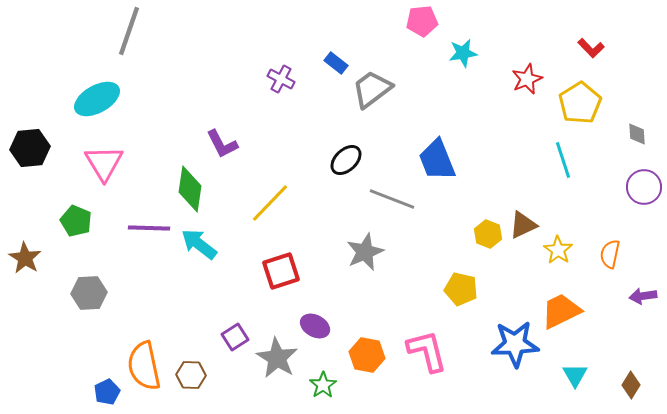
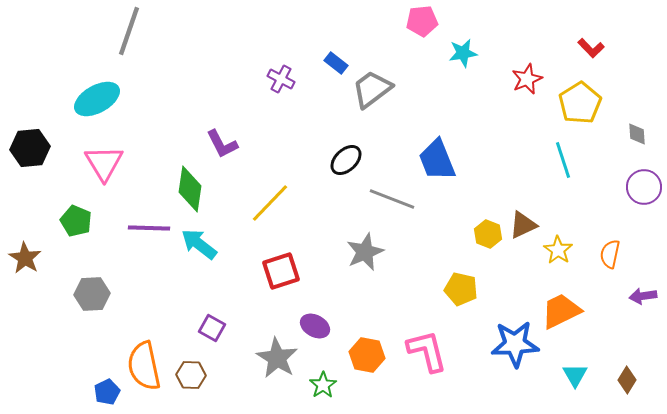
gray hexagon at (89, 293): moved 3 px right, 1 px down
purple square at (235, 337): moved 23 px left, 9 px up; rotated 28 degrees counterclockwise
brown diamond at (631, 385): moved 4 px left, 5 px up
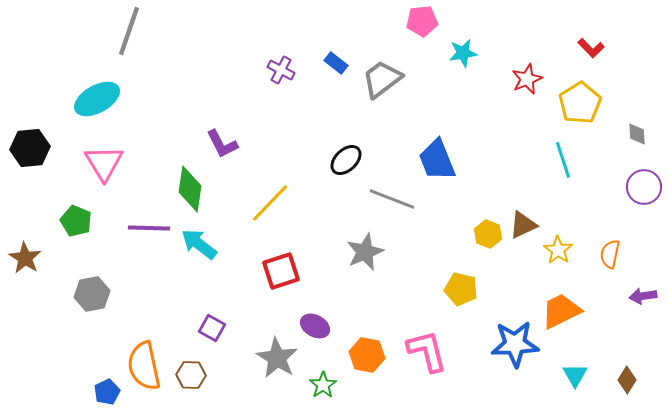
purple cross at (281, 79): moved 9 px up
gray trapezoid at (372, 89): moved 10 px right, 10 px up
gray hexagon at (92, 294): rotated 8 degrees counterclockwise
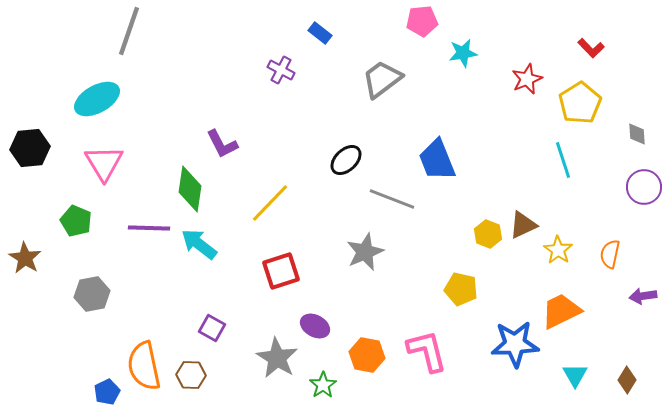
blue rectangle at (336, 63): moved 16 px left, 30 px up
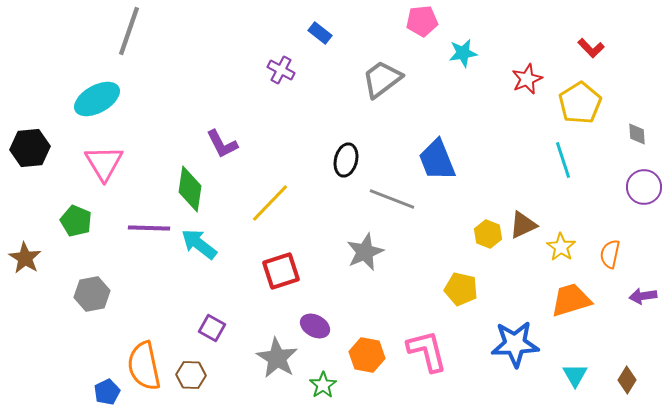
black ellipse at (346, 160): rotated 32 degrees counterclockwise
yellow star at (558, 250): moved 3 px right, 3 px up
orange trapezoid at (561, 311): moved 10 px right, 11 px up; rotated 9 degrees clockwise
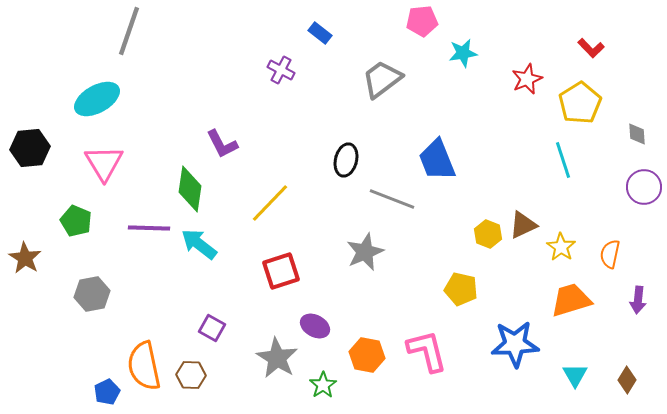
purple arrow at (643, 296): moved 5 px left, 4 px down; rotated 76 degrees counterclockwise
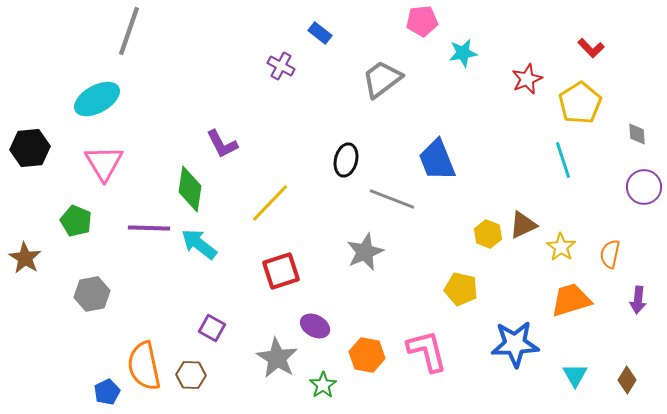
purple cross at (281, 70): moved 4 px up
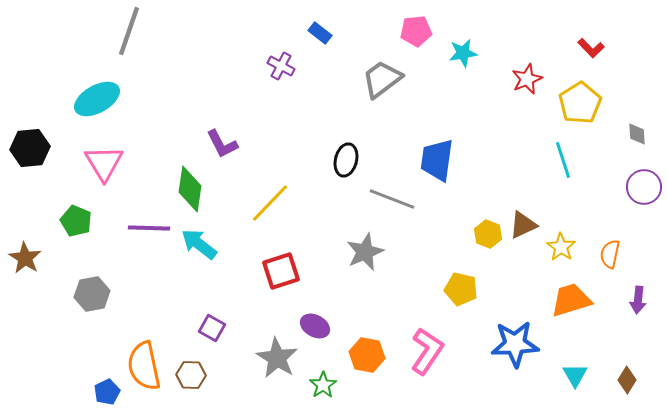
pink pentagon at (422, 21): moved 6 px left, 10 px down
blue trapezoid at (437, 160): rotated 30 degrees clockwise
pink L-shape at (427, 351): rotated 48 degrees clockwise
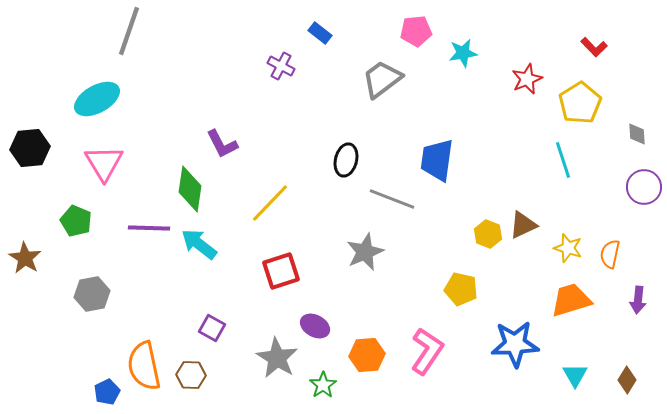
red L-shape at (591, 48): moved 3 px right, 1 px up
yellow star at (561, 247): moved 7 px right, 1 px down; rotated 16 degrees counterclockwise
orange hexagon at (367, 355): rotated 16 degrees counterclockwise
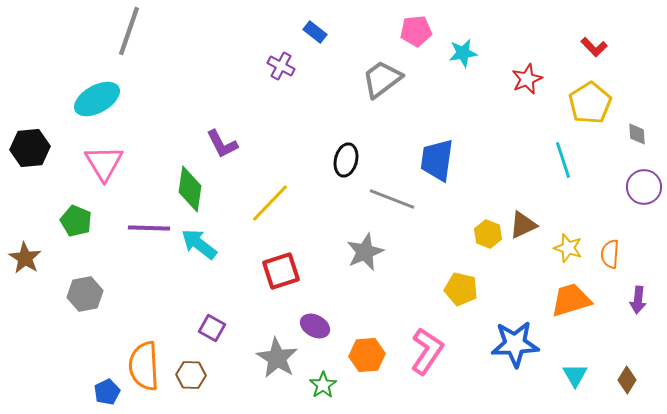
blue rectangle at (320, 33): moved 5 px left, 1 px up
yellow pentagon at (580, 103): moved 10 px right
orange semicircle at (610, 254): rotated 8 degrees counterclockwise
gray hexagon at (92, 294): moved 7 px left
orange semicircle at (144, 366): rotated 9 degrees clockwise
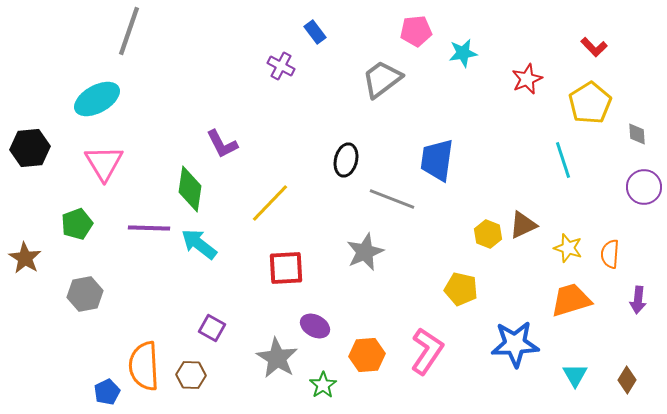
blue rectangle at (315, 32): rotated 15 degrees clockwise
green pentagon at (76, 221): moved 1 px right, 3 px down; rotated 28 degrees clockwise
red square at (281, 271): moved 5 px right, 3 px up; rotated 15 degrees clockwise
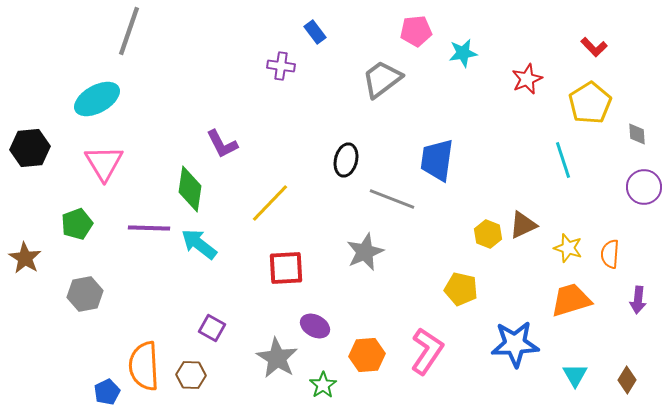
purple cross at (281, 66): rotated 20 degrees counterclockwise
